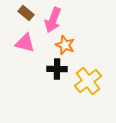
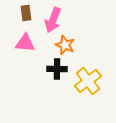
brown rectangle: rotated 42 degrees clockwise
pink triangle: rotated 10 degrees counterclockwise
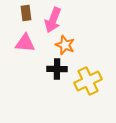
yellow cross: rotated 12 degrees clockwise
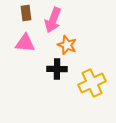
orange star: moved 2 px right
yellow cross: moved 4 px right, 2 px down
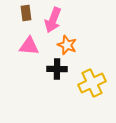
pink triangle: moved 4 px right, 3 px down
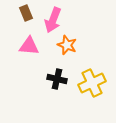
brown rectangle: rotated 14 degrees counterclockwise
black cross: moved 10 px down; rotated 12 degrees clockwise
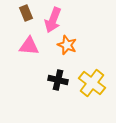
black cross: moved 1 px right, 1 px down
yellow cross: rotated 28 degrees counterclockwise
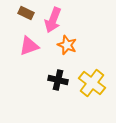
brown rectangle: rotated 42 degrees counterclockwise
pink triangle: rotated 25 degrees counterclockwise
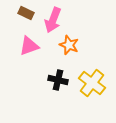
orange star: moved 2 px right
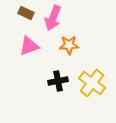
pink arrow: moved 2 px up
orange star: rotated 24 degrees counterclockwise
black cross: moved 1 px down; rotated 24 degrees counterclockwise
